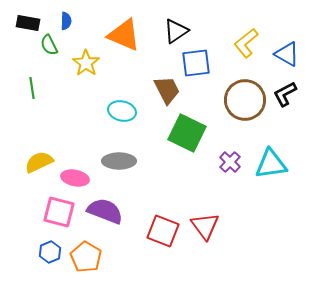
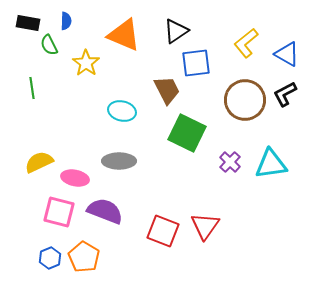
red triangle: rotated 12 degrees clockwise
blue hexagon: moved 6 px down
orange pentagon: moved 2 px left
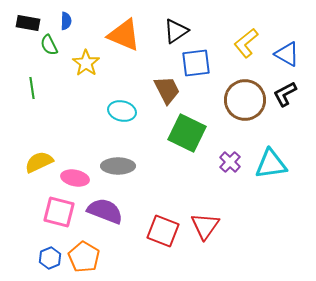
gray ellipse: moved 1 px left, 5 px down
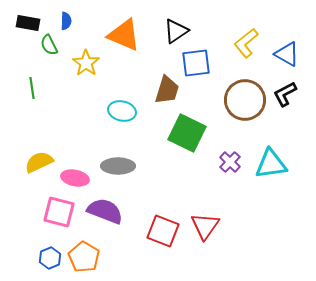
brown trapezoid: rotated 44 degrees clockwise
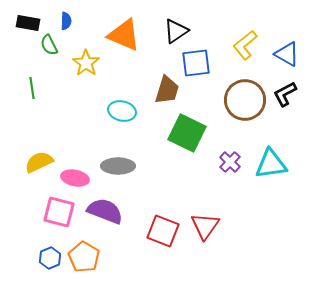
yellow L-shape: moved 1 px left, 2 px down
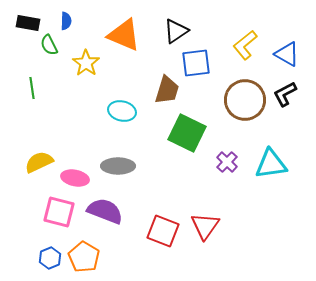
purple cross: moved 3 px left
